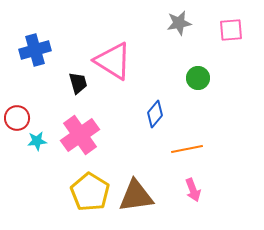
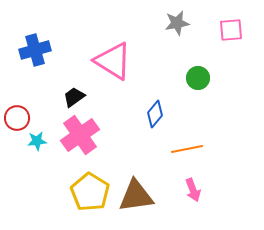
gray star: moved 2 px left
black trapezoid: moved 4 px left, 14 px down; rotated 110 degrees counterclockwise
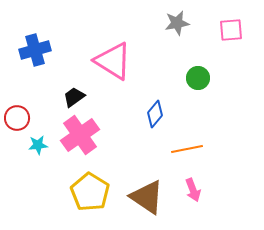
cyan star: moved 1 px right, 4 px down
brown triangle: moved 11 px right, 1 px down; rotated 42 degrees clockwise
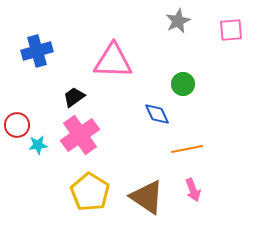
gray star: moved 1 px right, 2 px up; rotated 15 degrees counterclockwise
blue cross: moved 2 px right, 1 px down
pink triangle: rotated 30 degrees counterclockwise
green circle: moved 15 px left, 6 px down
blue diamond: moved 2 px right; rotated 64 degrees counterclockwise
red circle: moved 7 px down
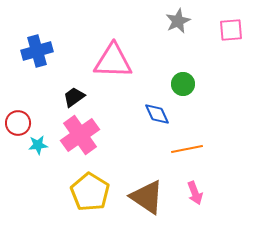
red circle: moved 1 px right, 2 px up
pink arrow: moved 2 px right, 3 px down
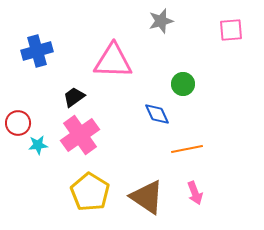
gray star: moved 17 px left; rotated 10 degrees clockwise
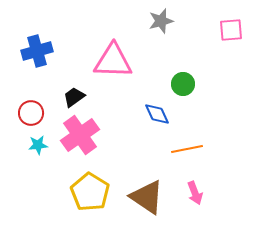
red circle: moved 13 px right, 10 px up
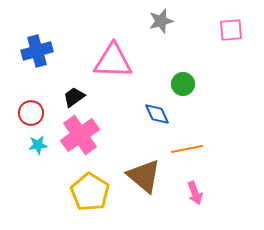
brown triangle: moved 3 px left, 21 px up; rotated 6 degrees clockwise
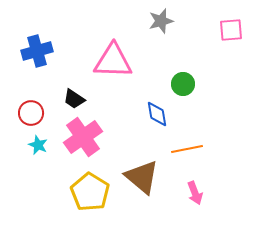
black trapezoid: moved 2 px down; rotated 110 degrees counterclockwise
blue diamond: rotated 16 degrees clockwise
pink cross: moved 3 px right, 2 px down
cyan star: rotated 30 degrees clockwise
brown triangle: moved 2 px left, 1 px down
